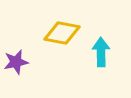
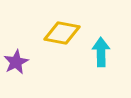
purple star: rotated 15 degrees counterclockwise
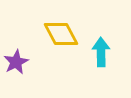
yellow diamond: moved 1 px left, 1 px down; rotated 51 degrees clockwise
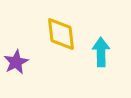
yellow diamond: rotated 21 degrees clockwise
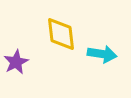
cyan arrow: moved 1 px right, 2 px down; rotated 100 degrees clockwise
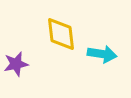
purple star: moved 2 px down; rotated 15 degrees clockwise
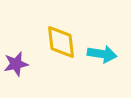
yellow diamond: moved 8 px down
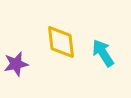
cyan arrow: moved 1 px right, 1 px up; rotated 132 degrees counterclockwise
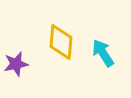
yellow diamond: rotated 12 degrees clockwise
